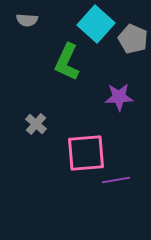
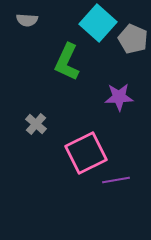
cyan square: moved 2 px right, 1 px up
pink square: rotated 21 degrees counterclockwise
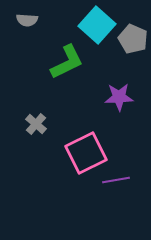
cyan square: moved 1 px left, 2 px down
green L-shape: rotated 141 degrees counterclockwise
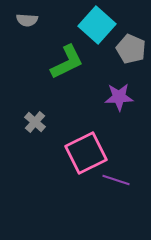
gray pentagon: moved 2 px left, 10 px down
gray cross: moved 1 px left, 2 px up
purple line: rotated 28 degrees clockwise
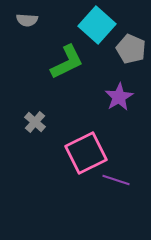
purple star: rotated 28 degrees counterclockwise
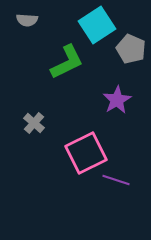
cyan square: rotated 15 degrees clockwise
purple star: moved 2 px left, 3 px down
gray cross: moved 1 px left, 1 px down
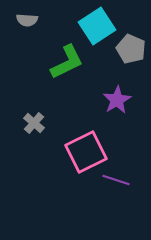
cyan square: moved 1 px down
pink square: moved 1 px up
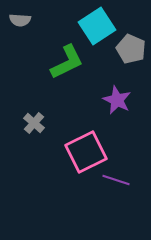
gray semicircle: moved 7 px left
purple star: rotated 16 degrees counterclockwise
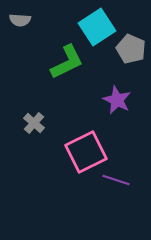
cyan square: moved 1 px down
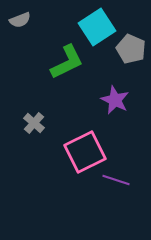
gray semicircle: rotated 25 degrees counterclockwise
purple star: moved 2 px left
pink square: moved 1 px left
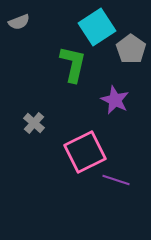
gray semicircle: moved 1 px left, 2 px down
gray pentagon: rotated 12 degrees clockwise
green L-shape: moved 6 px right, 2 px down; rotated 51 degrees counterclockwise
